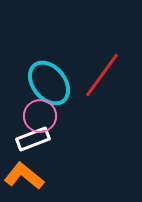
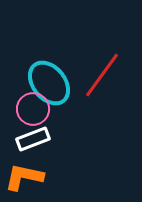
pink circle: moved 7 px left, 7 px up
orange L-shape: moved 1 px down; rotated 27 degrees counterclockwise
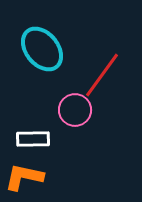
cyan ellipse: moved 7 px left, 34 px up
pink circle: moved 42 px right, 1 px down
white rectangle: rotated 20 degrees clockwise
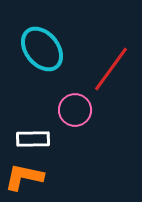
red line: moved 9 px right, 6 px up
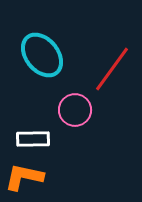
cyan ellipse: moved 6 px down
red line: moved 1 px right
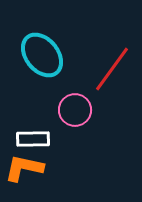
orange L-shape: moved 9 px up
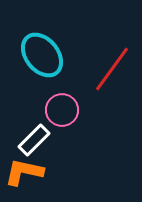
pink circle: moved 13 px left
white rectangle: moved 1 px right, 1 px down; rotated 44 degrees counterclockwise
orange L-shape: moved 4 px down
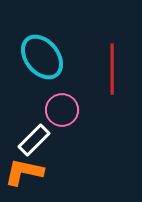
cyan ellipse: moved 2 px down
red line: rotated 36 degrees counterclockwise
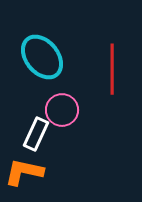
white rectangle: moved 2 px right, 6 px up; rotated 20 degrees counterclockwise
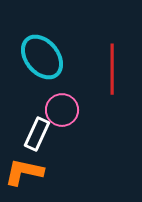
white rectangle: moved 1 px right
